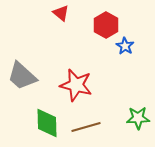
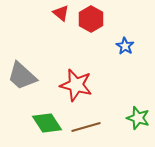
red hexagon: moved 15 px left, 6 px up
green star: rotated 20 degrees clockwise
green diamond: rotated 32 degrees counterclockwise
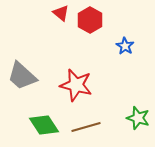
red hexagon: moved 1 px left, 1 px down
green diamond: moved 3 px left, 2 px down
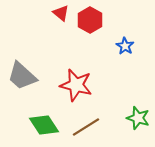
brown line: rotated 16 degrees counterclockwise
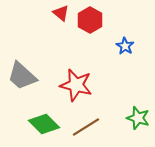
green diamond: moved 1 px up; rotated 12 degrees counterclockwise
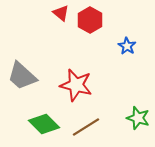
blue star: moved 2 px right
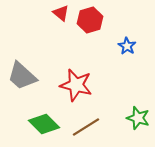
red hexagon: rotated 15 degrees clockwise
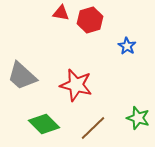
red triangle: rotated 30 degrees counterclockwise
brown line: moved 7 px right, 1 px down; rotated 12 degrees counterclockwise
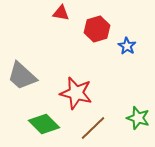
red hexagon: moved 7 px right, 9 px down
red star: moved 8 px down
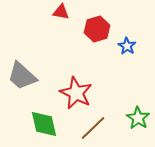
red triangle: moved 1 px up
red star: rotated 12 degrees clockwise
green star: rotated 15 degrees clockwise
green diamond: rotated 32 degrees clockwise
